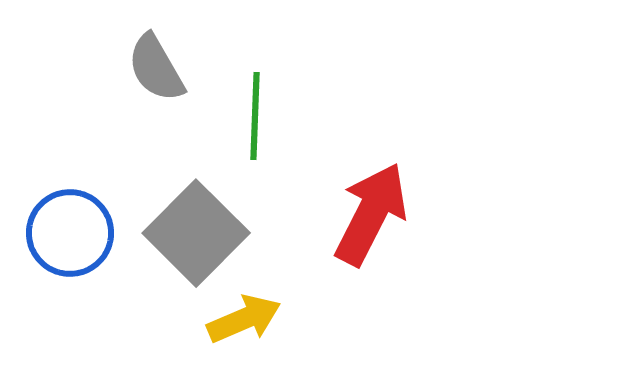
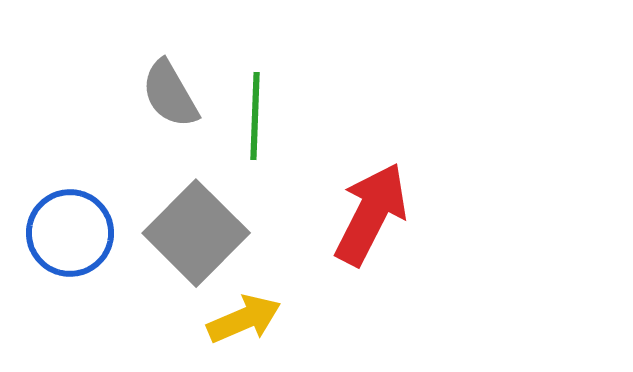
gray semicircle: moved 14 px right, 26 px down
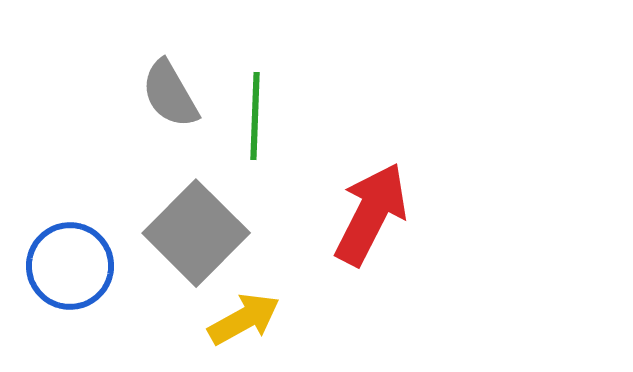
blue circle: moved 33 px down
yellow arrow: rotated 6 degrees counterclockwise
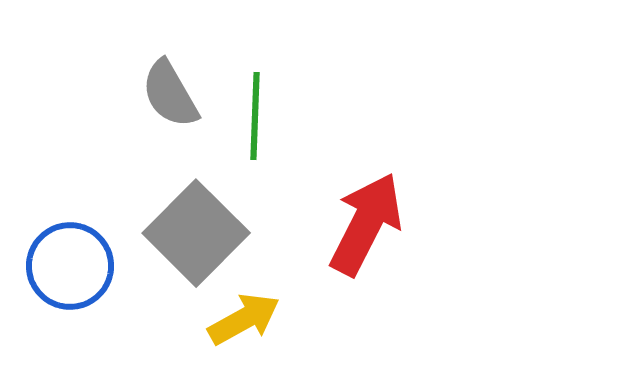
red arrow: moved 5 px left, 10 px down
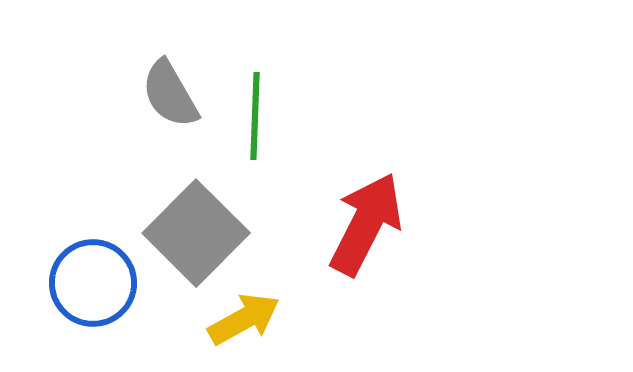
blue circle: moved 23 px right, 17 px down
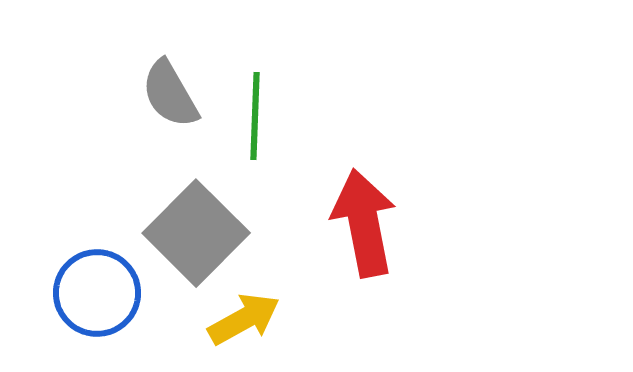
red arrow: moved 2 px left, 1 px up; rotated 38 degrees counterclockwise
blue circle: moved 4 px right, 10 px down
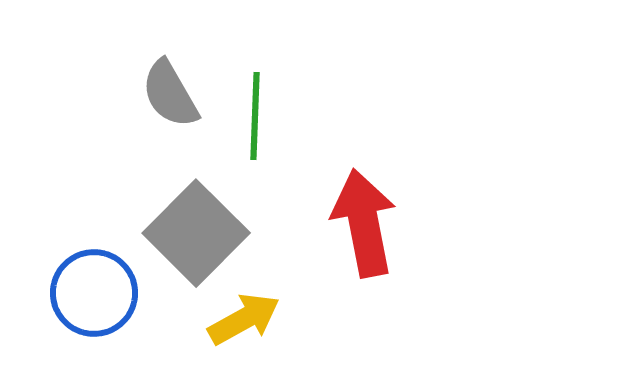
blue circle: moved 3 px left
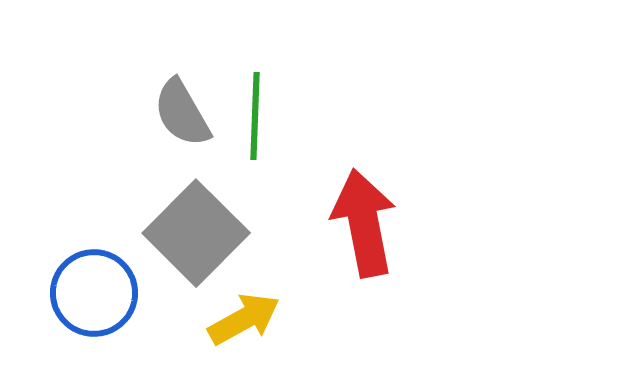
gray semicircle: moved 12 px right, 19 px down
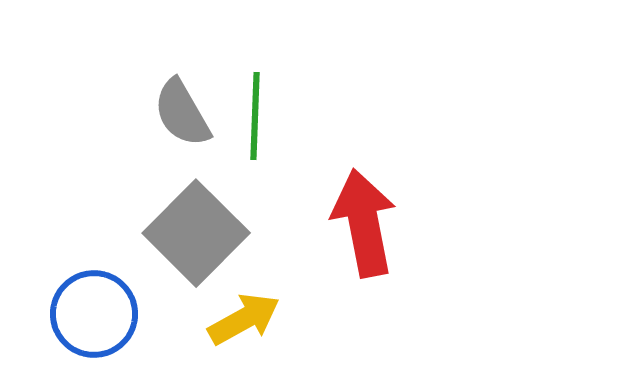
blue circle: moved 21 px down
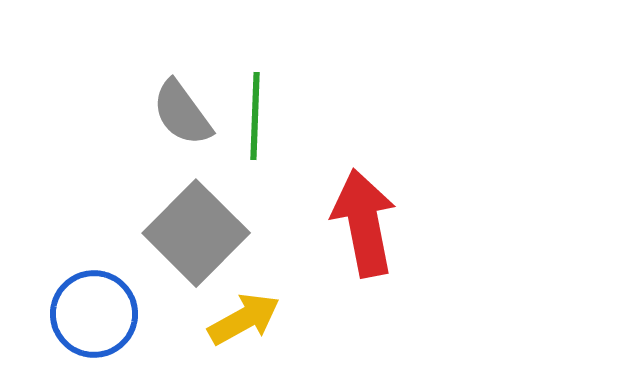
gray semicircle: rotated 6 degrees counterclockwise
